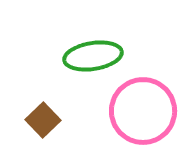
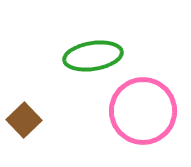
brown square: moved 19 px left
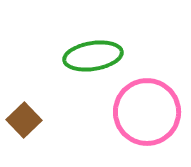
pink circle: moved 4 px right, 1 px down
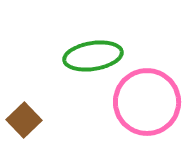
pink circle: moved 10 px up
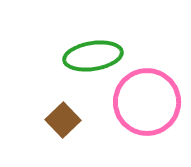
brown square: moved 39 px right
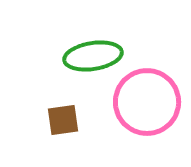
brown square: rotated 36 degrees clockwise
